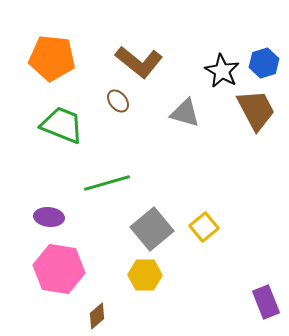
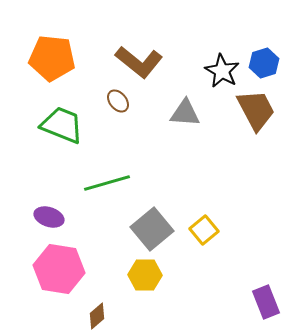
gray triangle: rotated 12 degrees counterclockwise
purple ellipse: rotated 12 degrees clockwise
yellow square: moved 3 px down
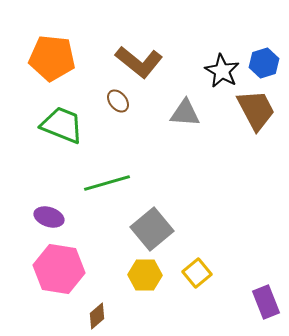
yellow square: moved 7 px left, 43 px down
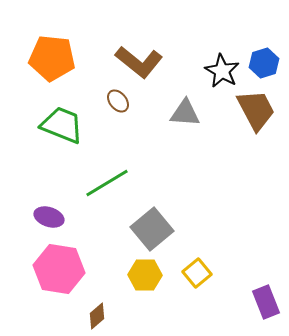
green line: rotated 15 degrees counterclockwise
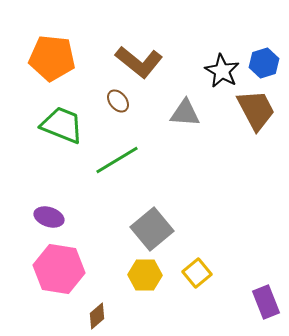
green line: moved 10 px right, 23 px up
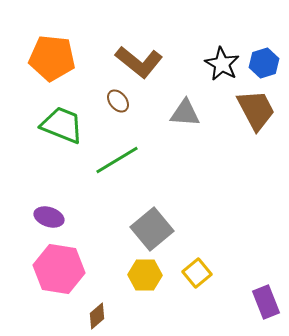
black star: moved 7 px up
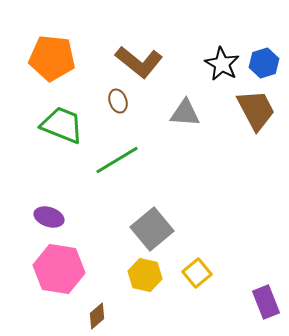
brown ellipse: rotated 20 degrees clockwise
yellow hexagon: rotated 12 degrees clockwise
